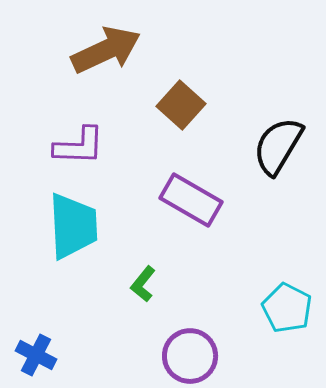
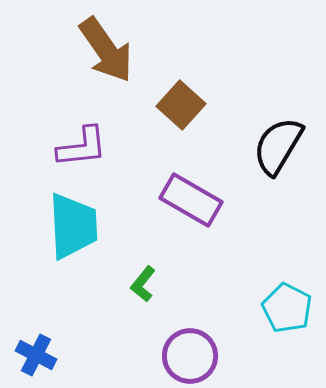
brown arrow: rotated 80 degrees clockwise
purple L-shape: moved 3 px right, 1 px down; rotated 8 degrees counterclockwise
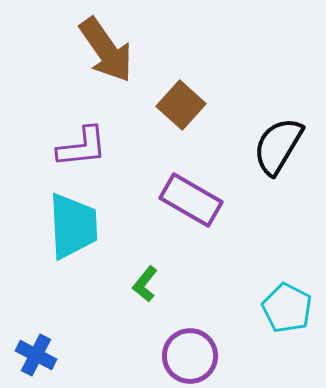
green L-shape: moved 2 px right
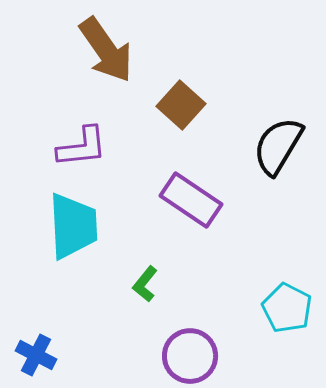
purple rectangle: rotated 4 degrees clockwise
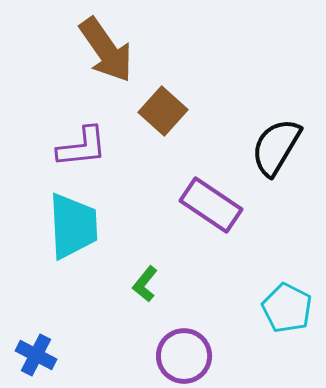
brown square: moved 18 px left, 6 px down
black semicircle: moved 2 px left, 1 px down
purple rectangle: moved 20 px right, 5 px down
purple circle: moved 6 px left
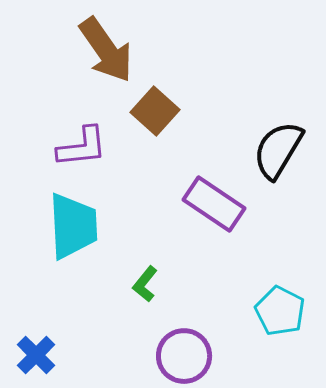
brown square: moved 8 px left
black semicircle: moved 2 px right, 3 px down
purple rectangle: moved 3 px right, 1 px up
cyan pentagon: moved 7 px left, 3 px down
blue cross: rotated 18 degrees clockwise
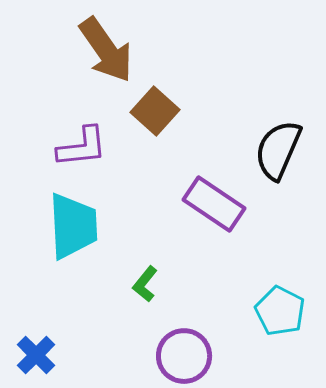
black semicircle: rotated 8 degrees counterclockwise
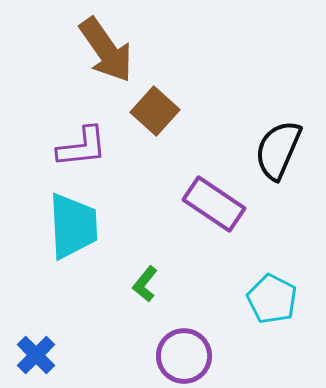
cyan pentagon: moved 8 px left, 12 px up
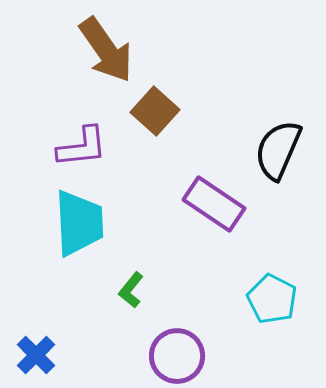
cyan trapezoid: moved 6 px right, 3 px up
green L-shape: moved 14 px left, 6 px down
purple circle: moved 7 px left
